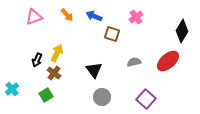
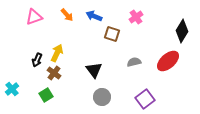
purple square: moved 1 px left; rotated 12 degrees clockwise
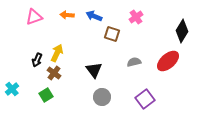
orange arrow: rotated 136 degrees clockwise
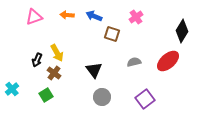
yellow arrow: rotated 126 degrees clockwise
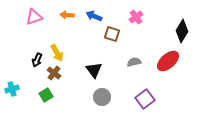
cyan cross: rotated 24 degrees clockwise
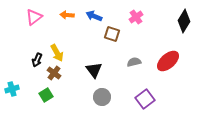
pink triangle: rotated 18 degrees counterclockwise
black diamond: moved 2 px right, 10 px up
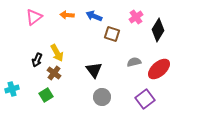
black diamond: moved 26 px left, 9 px down
red ellipse: moved 9 px left, 8 px down
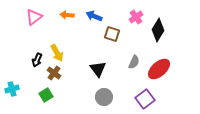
gray semicircle: rotated 128 degrees clockwise
black triangle: moved 4 px right, 1 px up
gray circle: moved 2 px right
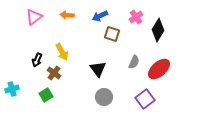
blue arrow: moved 6 px right; rotated 49 degrees counterclockwise
yellow arrow: moved 5 px right, 1 px up
